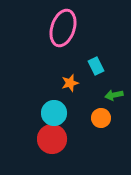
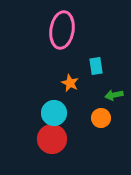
pink ellipse: moved 1 px left, 2 px down; rotated 9 degrees counterclockwise
cyan rectangle: rotated 18 degrees clockwise
orange star: rotated 30 degrees counterclockwise
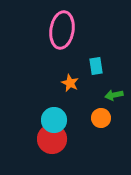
cyan circle: moved 7 px down
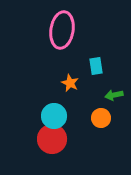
cyan circle: moved 4 px up
